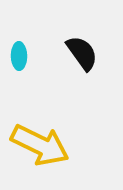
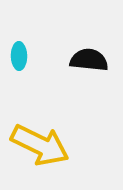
black semicircle: moved 7 px right, 7 px down; rotated 48 degrees counterclockwise
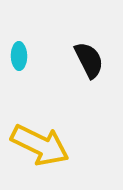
black semicircle: rotated 57 degrees clockwise
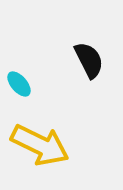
cyan ellipse: moved 28 px down; rotated 40 degrees counterclockwise
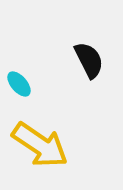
yellow arrow: rotated 8 degrees clockwise
